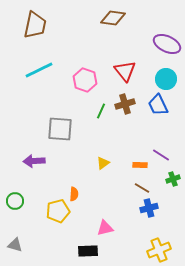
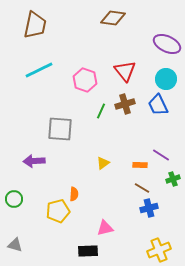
green circle: moved 1 px left, 2 px up
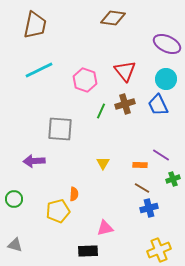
yellow triangle: rotated 24 degrees counterclockwise
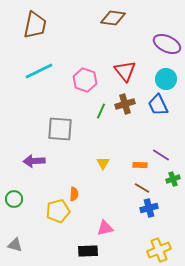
cyan line: moved 1 px down
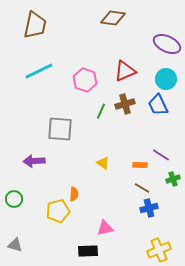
red triangle: rotated 45 degrees clockwise
yellow triangle: rotated 24 degrees counterclockwise
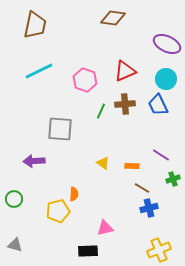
brown cross: rotated 12 degrees clockwise
orange rectangle: moved 8 px left, 1 px down
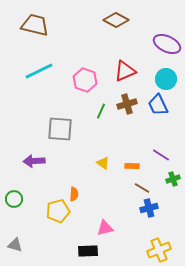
brown diamond: moved 3 px right, 2 px down; rotated 20 degrees clockwise
brown trapezoid: rotated 88 degrees counterclockwise
brown cross: moved 2 px right; rotated 12 degrees counterclockwise
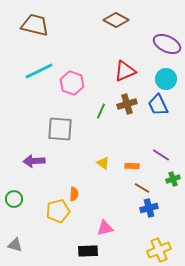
pink hexagon: moved 13 px left, 3 px down
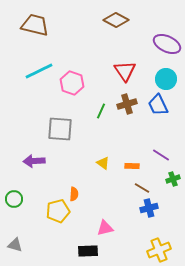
red triangle: rotated 40 degrees counterclockwise
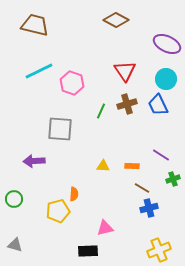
yellow triangle: moved 3 px down; rotated 32 degrees counterclockwise
